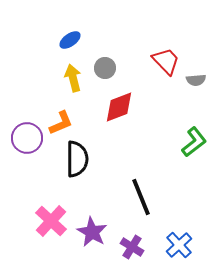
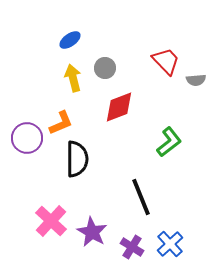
green L-shape: moved 25 px left
blue cross: moved 9 px left, 1 px up
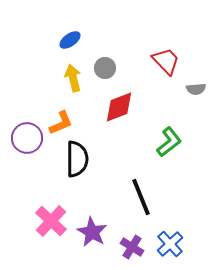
gray semicircle: moved 9 px down
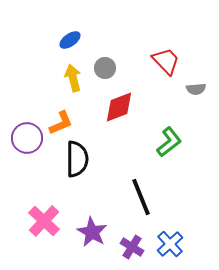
pink cross: moved 7 px left
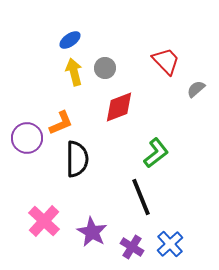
yellow arrow: moved 1 px right, 6 px up
gray semicircle: rotated 144 degrees clockwise
green L-shape: moved 13 px left, 11 px down
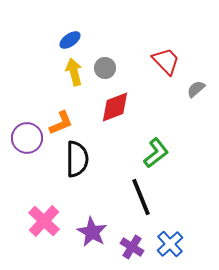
red diamond: moved 4 px left
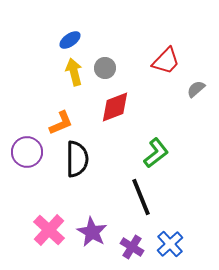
red trapezoid: rotated 88 degrees clockwise
purple circle: moved 14 px down
pink cross: moved 5 px right, 9 px down
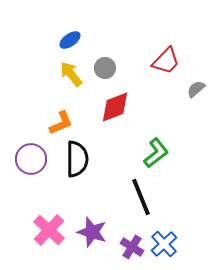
yellow arrow: moved 3 px left, 2 px down; rotated 24 degrees counterclockwise
purple circle: moved 4 px right, 7 px down
purple star: rotated 12 degrees counterclockwise
blue cross: moved 6 px left
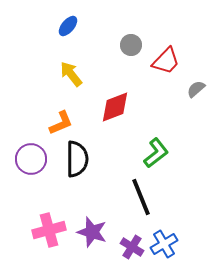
blue ellipse: moved 2 px left, 14 px up; rotated 15 degrees counterclockwise
gray circle: moved 26 px right, 23 px up
pink cross: rotated 32 degrees clockwise
blue cross: rotated 12 degrees clockwise
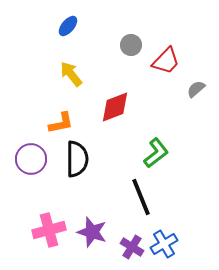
orange L-shape: rotated 12 degrees clockwise
